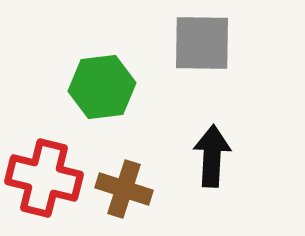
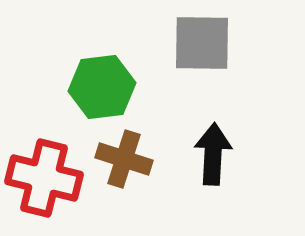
black arrow: moved 1 px right, 2 px up
brown cross: moved 30 px up
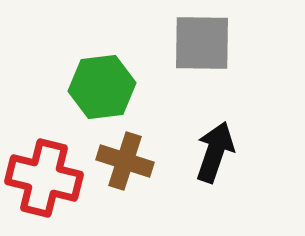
black arrow: moved 2 px right, 2 px up; rotated 16 degrees clockwise
brown cross: moved 1 px right, 2 px down
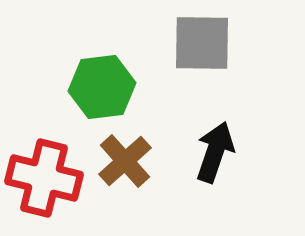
brown cross: rotated 30 degrees clockwise
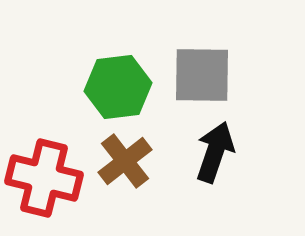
gray square: moved 32 px down
green hexagon: moved 16 px right
brown cross: rotated 4 degrees clockwise
